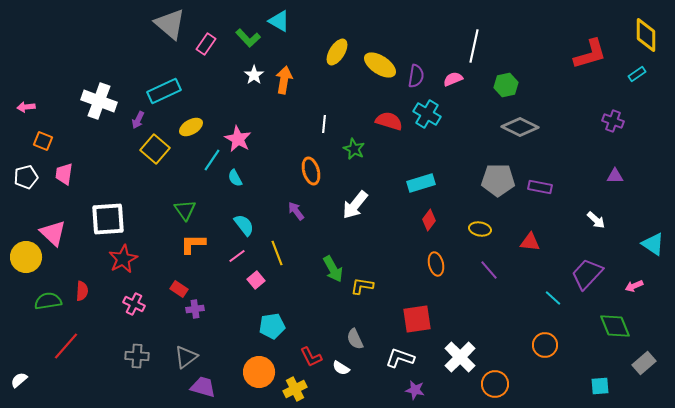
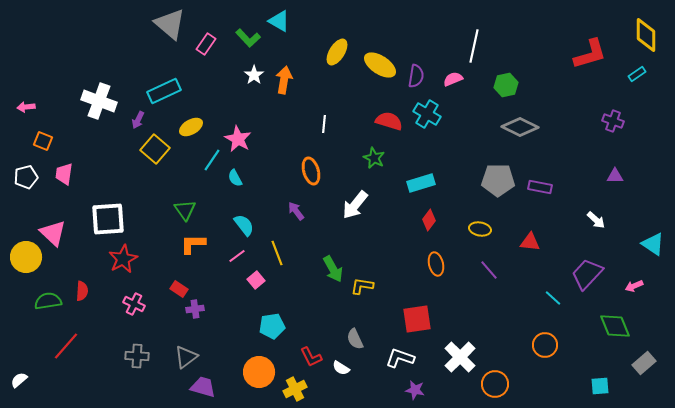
green star at (354, 149): moved 20 px right, 9 px down
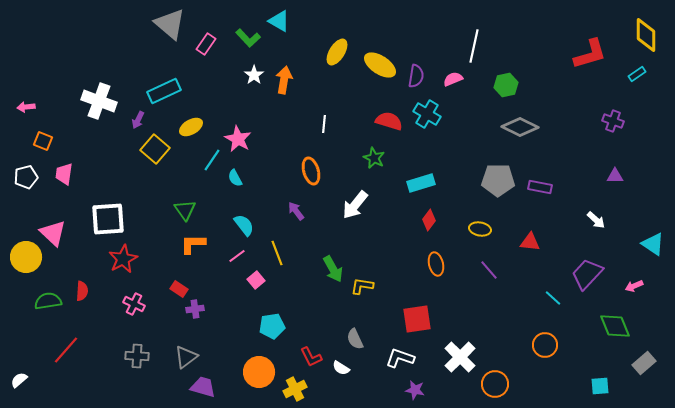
red line at (66, 346): moved 4 px down
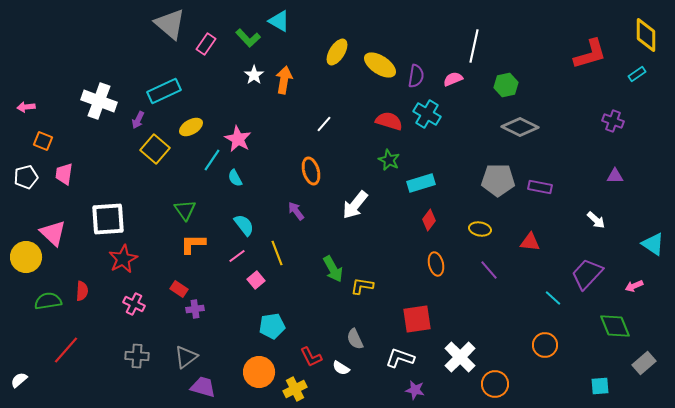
white line at (324, 124): rotated 36 degrees clockwise
green star at (374, 158): moved 15 px right, 2 px down
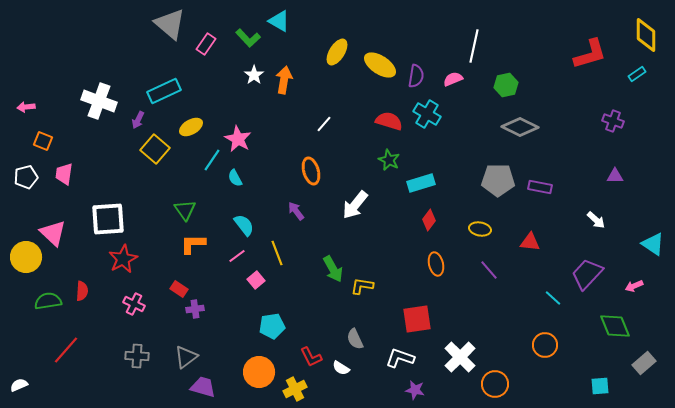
white semicircle at (19, 380): moved 5 px down; rotated 18 degrees clockwise
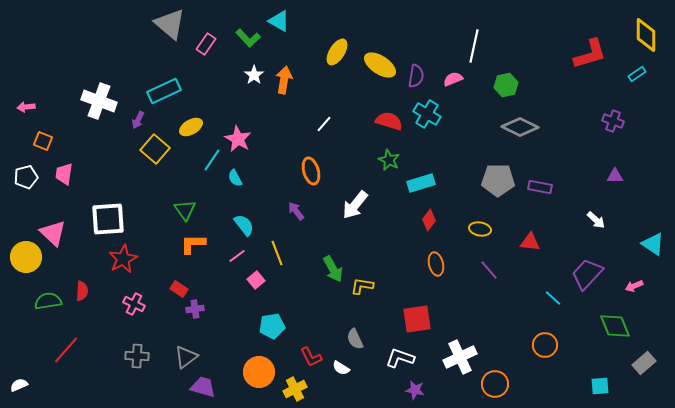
white cross at (460, 357): rotated 20 degrees clockwise
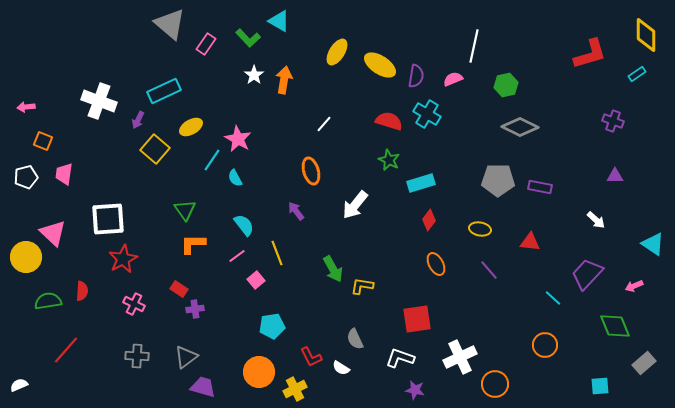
orange ellipse at (436, 264): rotated 15 degrees counterclockwise
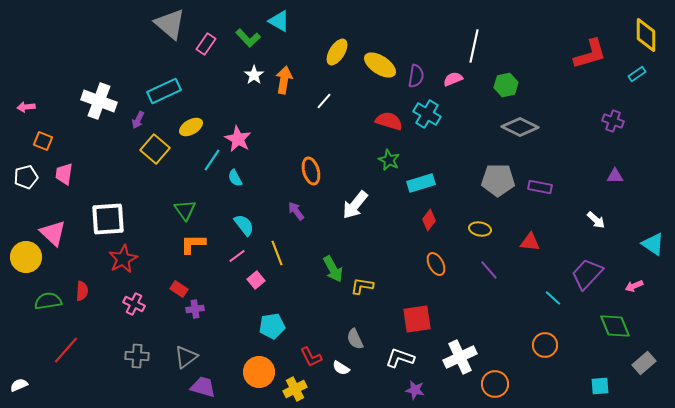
white line at (324, 124): moved 23 px up
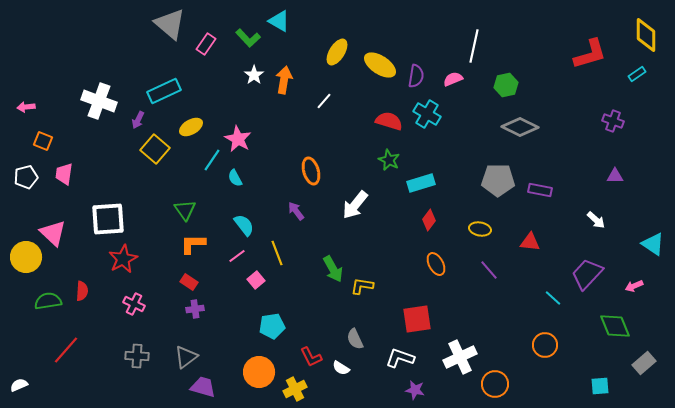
purple rectangle at (540, 187): moved 3 px down
red rectangle at (179, 289): moved 10 px right, 7 px up
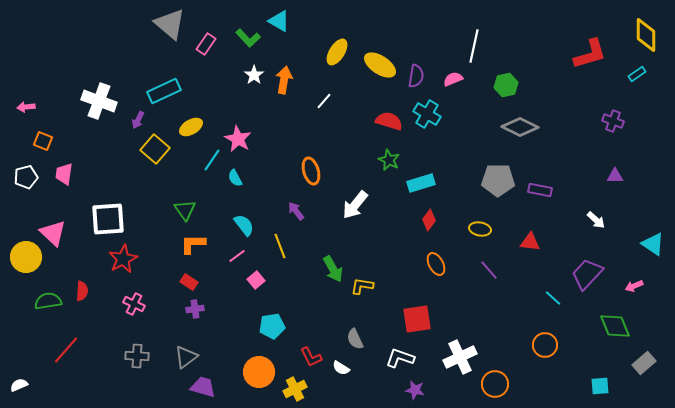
yellow line at (277, 253): moved 3 px right, 7 px up
